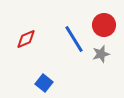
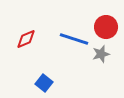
red circle: moved 2 px right, 2 px down
blue line: rotated 40 degrees counterclockwise
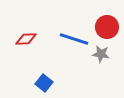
red circle: moved 1 px right
red diamond: rotated 20 degrees clockwise
gray star: rotated 24 degrees clockwise
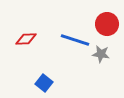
red circle: moved 3 px up
blue line: moved 1 px right, 1 px down
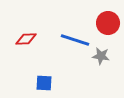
red circle: moved 1 px right, 1 px up
gray star: moved 2 px down
blue square: rotated 36 degrees counterclockwise
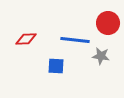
blue line: rotated 12 degrees counterclockwise
blue square: moved 12 px right, 17 px up
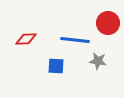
gray star: moved 3 px left, 5 px down
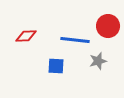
red circle: moved 3 px down
red diamond: moved 3 px up
gray star: rotated 24 degrees counterclockwise
